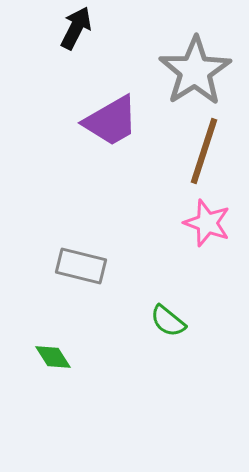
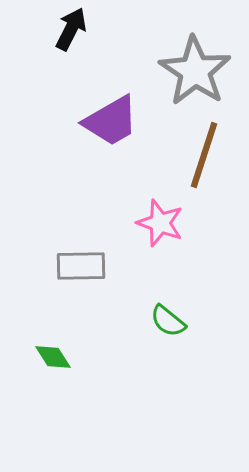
black arrow: moved 5 px left, 1 px down
gray star: rotated 6 degrees counterclockwise
brown line: moved 4 px down
pink star: moved 47 px left
gray rectangle: rotated 15 degrees counterclockwise
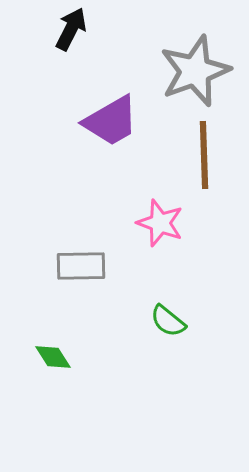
gray star: rotated 18 degrees clockwise
brown line: rotated 20 degrees counterclockwise
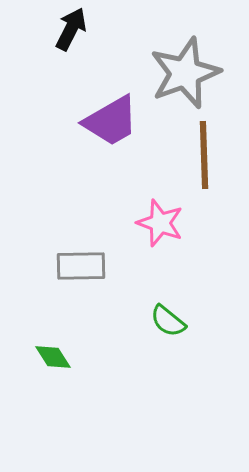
gray star: moved 10 px left, 2 px down
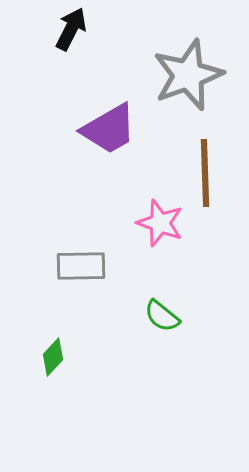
gray star: moved 3 px right, 2 px down
purple trapezoid: moved 2 px left, 8 px down
brown line: moved 1 px right, 18 px down
green semicircle: moved 6 px left, 5 px up
green diamond: rotated 75 degrees clockwise
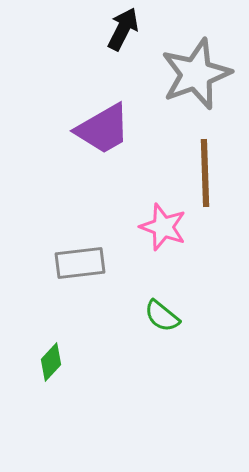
black arrow: moved 52 px right
gray star: moved 8 px right, 1 px up
purple trapezoid: moved 6 px left
pink star: moved 3 px right, 4 px down
gray rectangle: moved 1 px left, 3 px up; rotated 6 degrees counterclockwise
green diamond: moved 2 px left, 5 px down
